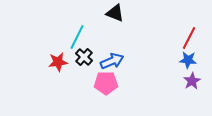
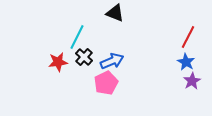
red line: moved 1 px left, 1 px up
blue star: moved 2 px left, 2 px down; rotated 24 degrees clockwise
pink pentagon: rotated 25 degrees counterclockwise
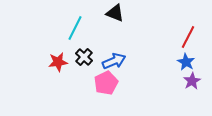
cyan line: moved 2 px left, 9 px up
blue arrow: moved 2 px right
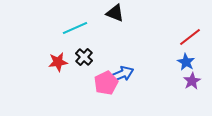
cyan line: rotated 40 degrees clockwise
red line: moved 2 px right; rotated 25 degrees clockwise
blue arrow: moved 8 px right, 13 px down
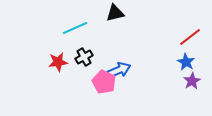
black triangle: rotated 36 degrees counterclockwise
black cross: rotated 18 degrees clockwise
blue arrow: moved 3 px left, 4 px up
pink pentagon: moved 2 px left, 1 px up; rotated 20 degrees counterclockwise
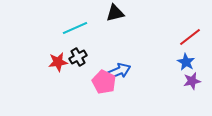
black cross: moved 6 px left
blue arrow: moved 1 px down
purple star: rotated 18 degrees clockwise
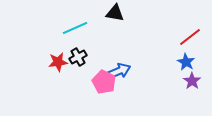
black triangle: rotated 24 degrees clockwise
purple star: rotated 24 degrees counterclockwise
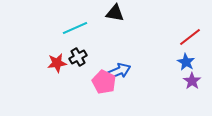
red star: moved 1 px left, 1 px down
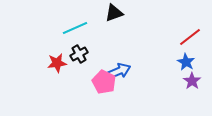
black triangle: moved 1 px left; rotated 30 degrees counterclockwise
black cross: moved 1 px right, 3 px up
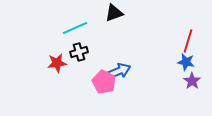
red line: moved 2 px left, 4 px down; rotated 35 degrees counterclockwise
black cross: moved 2 px up; rotated 12 degrees clockwise
blue star: rotated 18 degrees counterclockwise
